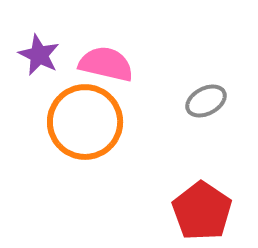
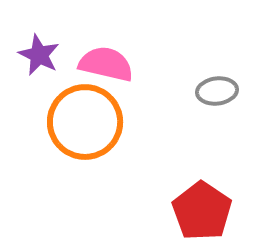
gray ellipse: moved 11 px right, 10 px up; rotated 21 degrees clockwise
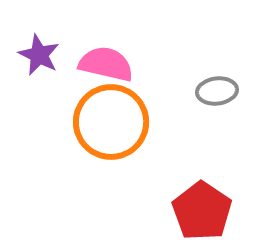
orange circle: moved 26 px right
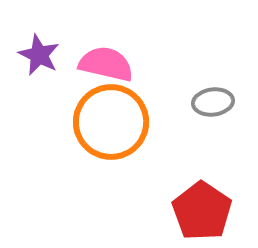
gray ellipse: moved 4 px left, 11 px down
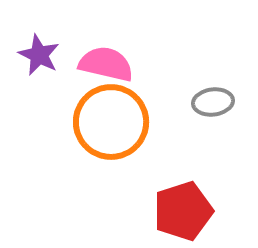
red pentagon: moved 19 px left; rotated 20 degrees clockwise
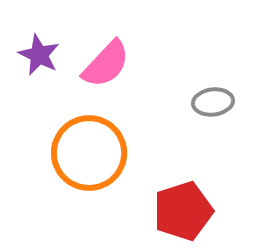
pink semicircle: rotated 120 degrees clockwise
orange circle: moved 22 px left, 31 px down
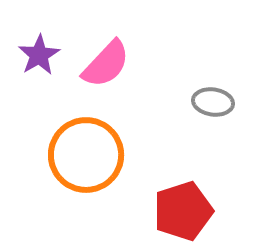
purple star: rotated 15 degrees clockwise
gray ellipse: rotated 15 degrees clockwise
orange circle: moved 3 px left, 2 px down
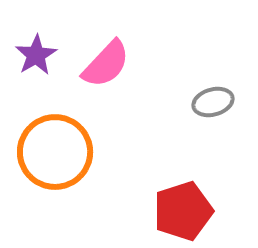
purple star: moved 3 px left
gray ellipse: rotated 24 degrees counterclockwise
orange circle: moved 31 px left, 3 px up
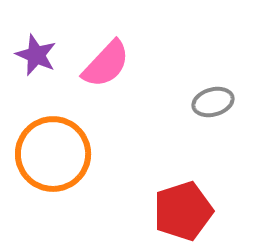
purple star: rotated 18 degrees counterclockwise
orange circle: moved 2 px left, 2 px down
